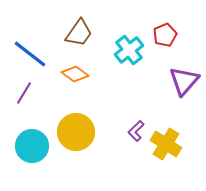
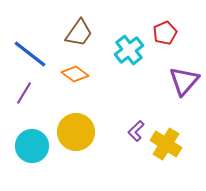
red pentagon: moved 2 px up
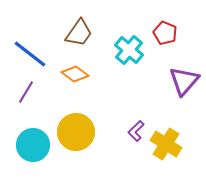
red pentagon: rotated 25 degrees counterclockwise
cyan cross: rotated 12 degrees counterclockwise
purple line: moved 2 px right, 1 px up
cyan circle: moved 1 px right, 1 px up
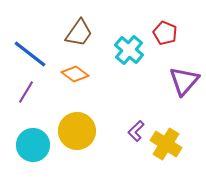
yellow circle: moved 1 px right, 1 px up
